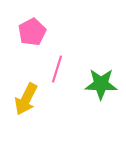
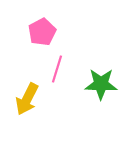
pink pentagon: moved 10 px right
yellow arrow: moved 1 px right
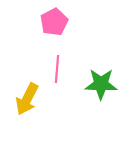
pink pentagon: moved 12 px right, 10 px up
pink line: rotated 12 degrees counterclockwise
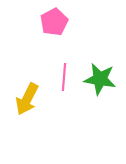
pink line: moved 7 px right, 8 px down
green star: moved 1 px left, 5 px up; rotated 8 degrees clockwise
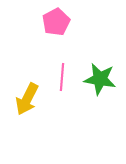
pink pentagon: moved 2 px right
pink line: moved 2 px left
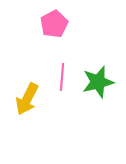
pink pentagon: moved 2 px left, 2 px down
green star: moved 2 px left, 3 px down; rotated 24 degrees counterclockwise
